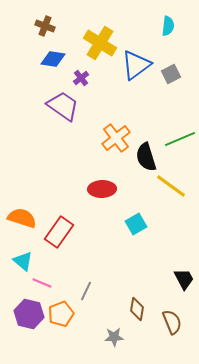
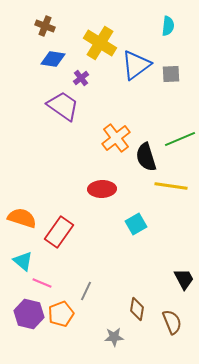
gray square: rotated 24 degrees clockwise
yellow line: rotated 28 degrees counterclockwise
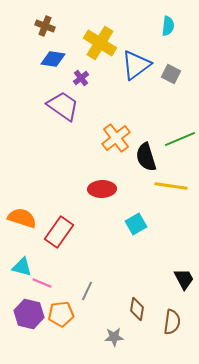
gray square: rotated 30 degrees clockwise
cyan triangle: moved 1 px left, 6 px down; rotated 25 degrees counterclockwise
gray line: moved 1 px right
orange pentagon: rotated 15 degrees clockwise
brown semicircle: rotated 30 degrees clockwise
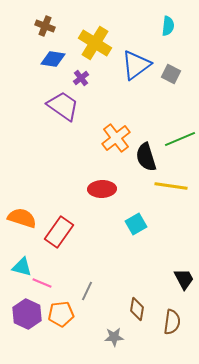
yellow cross: moved 5 px left
purple hexagon: moved 2 px left; rotated 12 degrees clockwise
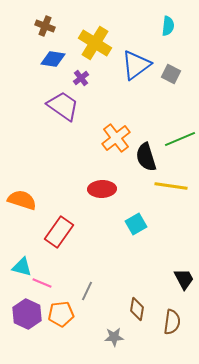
orange semicircle: moved 18 px up
